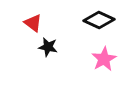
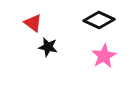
pink star: moved 3 px up
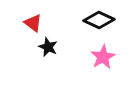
black star: rotated 12 degrees clockwise
pink star: moved 1 px left, 1 px down
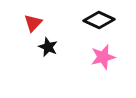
red triangle: rotated 36 degrees clockwise
pink star: rotated 15 degrees clockwise
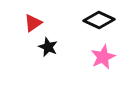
red triangle: rotated 12 degrees clockwise
pink star: rotated 10 degrees counterclockwise
